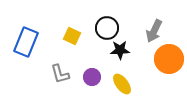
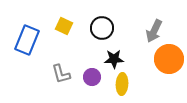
black circle: moved 5 px left
yellow square: moved 8 px left, 10 px up
blue rectangle: moved 1 px right, 2 px up
black star: moved 6 px left, 9 px down
gray L-shape: moved 1 px right
yellow ellipse: rotated 40 degrees clockwise
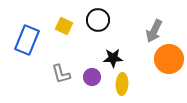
black circle: moved 4 px left, 8 px up
black star: moved 1 px left, 1 px up
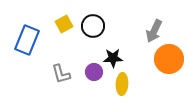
black circle: moved 5 px left, 6 px down
yellow square: moved 2 px up; rotated 36 degrees clockwise
purple circle: moved 2 px right, 5 px up
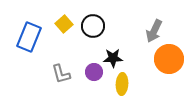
yellow square: rotated 12 degrees counterclockwise
blue rectangle: moved 2 px right, 3 px up
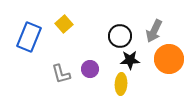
black circle: moved 27 px right, 10 px down
black star: moved 17 px right, 2 px down
purple circle: moved 4 px left, 3 px up
yellow ellipse: moved 1 px left
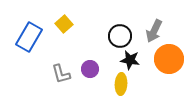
blue rectangle: rotated 8 degrees clockwise
black star: rotated 12 degrees clockwise
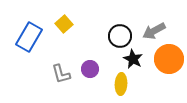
gray arrow: rotated 35 degrees clockwise
black star: moved 3 px right, 1 px up; rotated 18 degrees clockwise
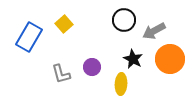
black circle: moved 4 px right, 16 px up
orange circle: moved 1 px right
purple circle: moved 2 px right, 2 px up
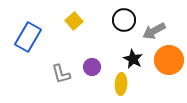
yellow square: moved 10 px right, 3 px up
blue rectangle: moved 1 px left
orange circle: moved 1 px left, 1 px down
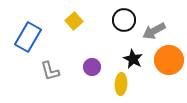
gray L-shape: moved 11 px left, 3 px up
